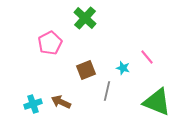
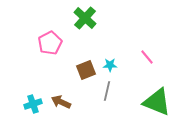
cyan star: moved 13 px left, 3 px up; rotated 16 degrees counterclockwise
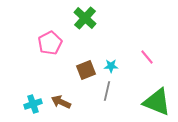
cyan star: moved 1 px right, 1 px down
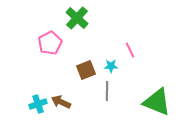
green cross: moved 8 px left
pink line: moved 17 px left, 7 px up; rotated 14 degrees clockwise
gray line: rotated 12 degrees counterclockwise
cyan cross: moved 5 px right
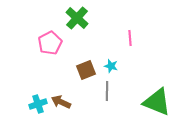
pink line: moved 12 px up; rotated 21 degrees clockwise
cyan star: rotated 16 degrees clockwise
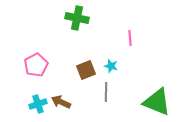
green cross: rotated 30 degrees counterclockwise
pink pentagon: moved 14 px left, 22 px down
gray line: moved 1 px left, 1 px down
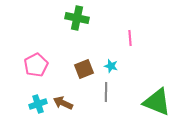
brown square: moved 2 px left, 1 px up
brown arrow: moved 2 px right, 1 px down
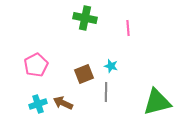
green cross: moved 8 px right
pink line: moved 2 px left, 10 px up
brown square: moved 5 px down
green triangle: rotated 36 degrees counterclockwise
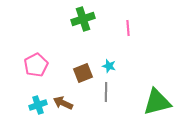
green cross: moved 2 px left, 1 px down; rotated 30 degrees counterclockwise
cyan star: moved 2 px left
brown square: moved 1 px left, 1 px up
cyan cross: moved 1 px down
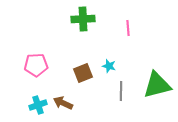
green cross: rotated 15 degrees clockwise
pink pentagon: rotated 25 degrees clockwise
gray line: moved 15 px right, 1 px up
green triangle: moved 17 px up
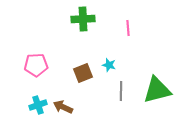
cyan star: moved 1 px up
green triangle: moved 5 px down
brown arrow: moved 4 px down
